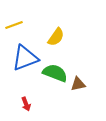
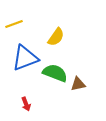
yellow line: moved 1 px up
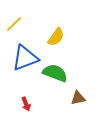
yellow line: rotated 24 degrees counterclockwise
brown triangle: moved 14 px down
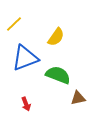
green semicircle: moved 3 px right, 2 px down
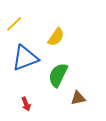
green semicircle: rotated 85 degrees counterclockwise
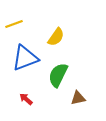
yellow line: rotated 24 degrees clockwise
red arrow: moved 5 px up; rotated 152 degrees clockwise
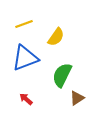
yellow line: moved 10 px right
green semicircle: moved 4 px right
brown triangle: moved 1 px left; rotated 21 degrees counterclockwise
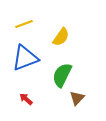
yellow semicircle: moved 5 px right
brown triangle: rotated 14 degrees counterclockwise
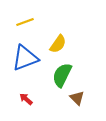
yellow line: moved 1 px right, 2 px up
yellow semicircle: moved 3 px left, 7 px down
brown triangle: rotated 28 degrees counterclockwise
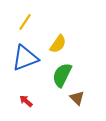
yellow line: rotated 36 degrees counterclockwise
red arrow: moved 2 px down
